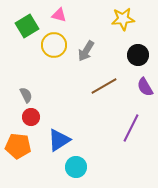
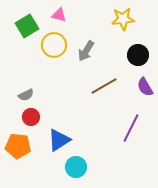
gray semicircle: rotated 91 degrees clockwise
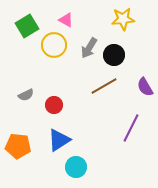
pink triangle: moved 7 px right, 5 px down; rotated 14 degrees clockwise
gray arrow: moved 3 px right, 3 px up
black circle: moved 24 px left
red circle: moved 23 px right, 12 px up
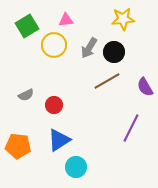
pink triangle: rotated 35 degrees counterclockwise
black circle: moved 3 px up
brown line: moved 3 px right, 5 px up
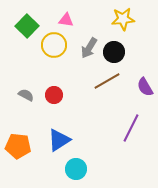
pink triangle: rotated 14 degrees clockwise
green square: rotated 15 degrees counterclockwise
gray semicircle: rotated 126 degrees counterclockwise
red circle: moved 10 px up
cyan circle: moved 2 px down
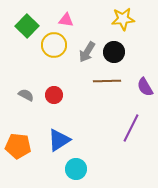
gray arrow: moved 2 px left, 4 px down
brown line: rotated 28 degrees clockwise
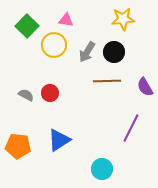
red circle: moved 4 px left, 2 px up
cyan circle: moved 26 px right
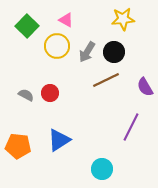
pink triangle: rotated 21 degrees clockwise
yellow circle: moved 3 px right, 1 px down
brown line: moved 1 px left, 1 px up; rotated 24 degrees counterclockwise
purple line: moved 1 px up
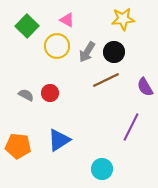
pink triangle: moved 1 px right
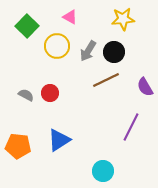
pink triangle: moved 3 px right, 3 px up
gray arrow: moved 1 px right, 1 px up
cyan circle: moved 1 px right, 2 px down
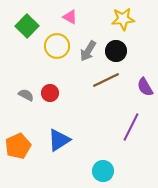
black circle: moved 2 px right, 1 px up
orange pentagon: rotated 30 degrees counterclockwise
